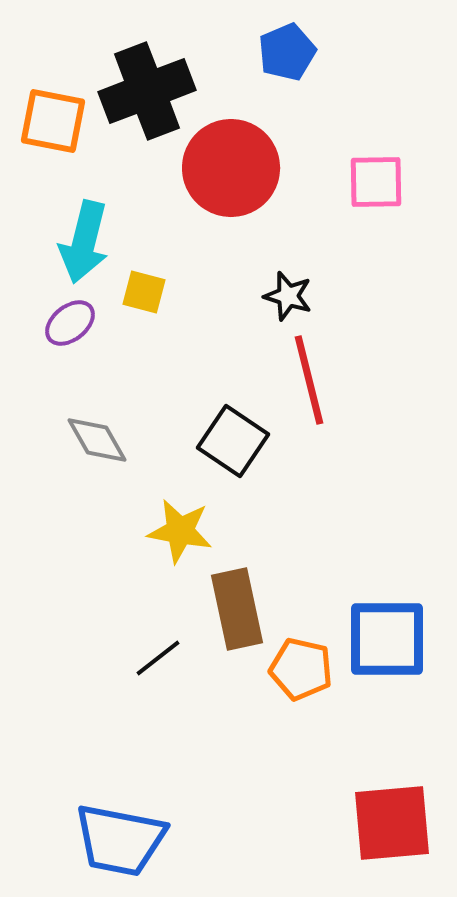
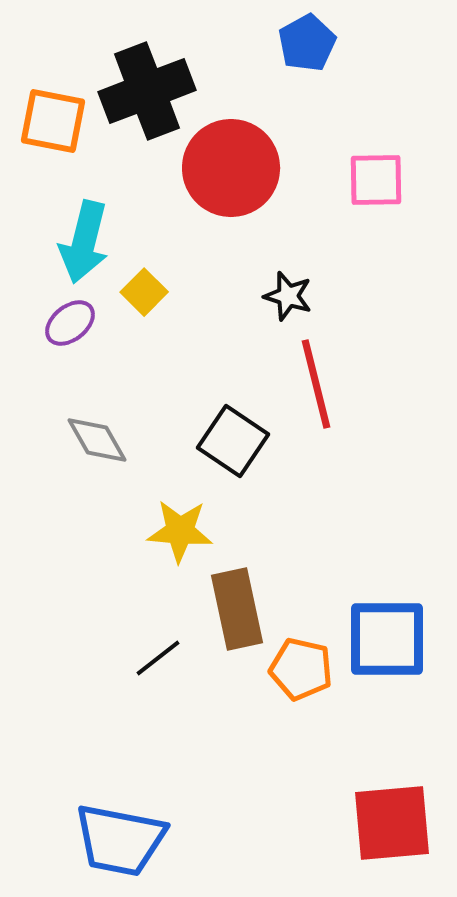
blue pentagon: moved 20 px right, 9 px up; rotated 6 degrees counterclockwise
pink square: moved 2 px up
yellow square: rotated 30 degrees clockwise
red line: moved 7 px right, 4 px down
yellow star: rotated 6 degrees counterclockwise
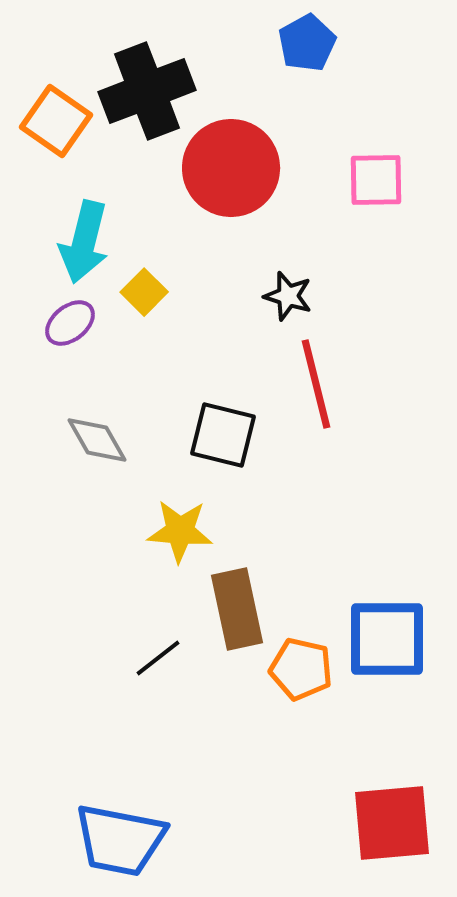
orange square: moved 3 px right; rotated 24 degrees clockwise
black square: moved 10 px left, 6 px up; rotated 20 degrees counterclockwise
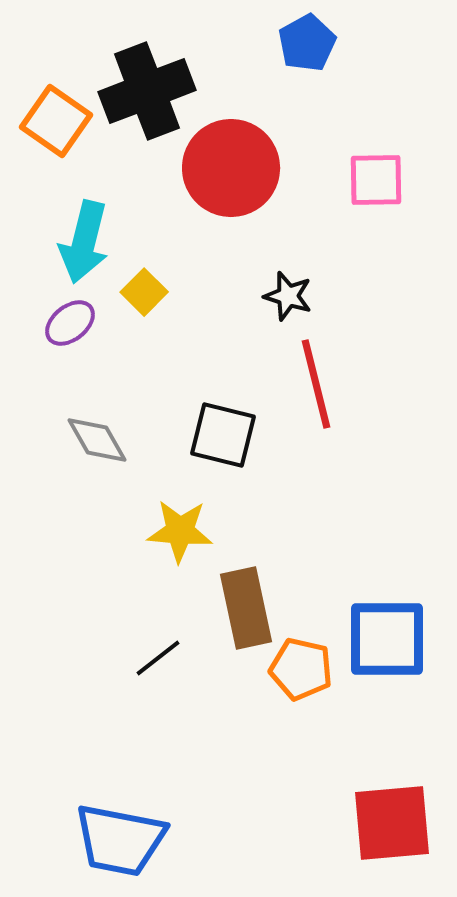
brown rectangle: moved 9 px right, 1 px up
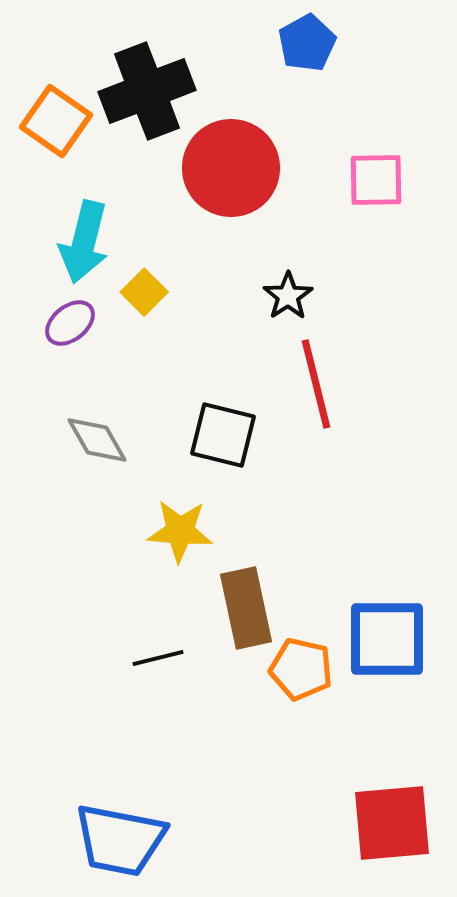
black star: rotated 21 degrees clockwise
black line: rotated 24 degrees clockwise
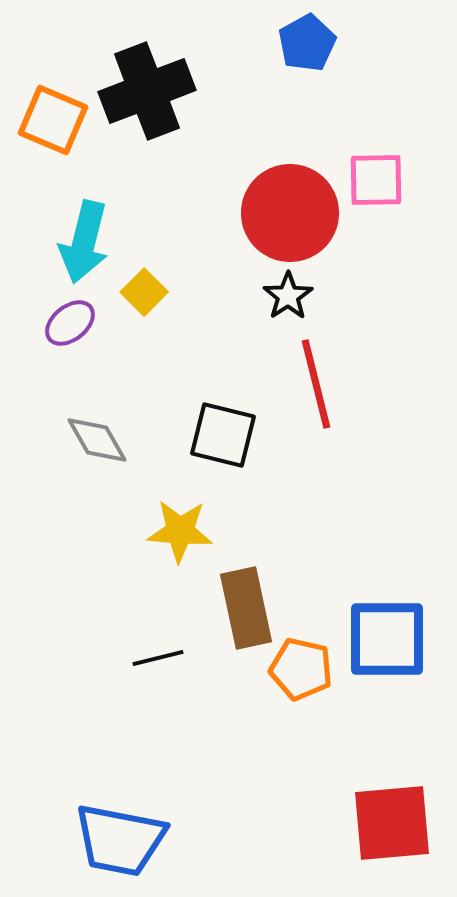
orange square: moved 3 px left, 1 px up; rotated 12 degrees counterclockwise
red circle: moved 59 px right, 45 px down
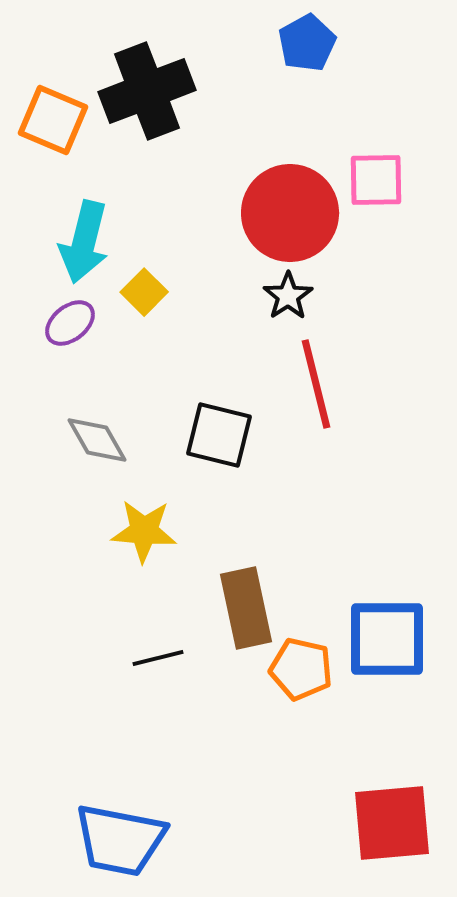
black square: moved 4 px left
yellow star: moved 36 px left
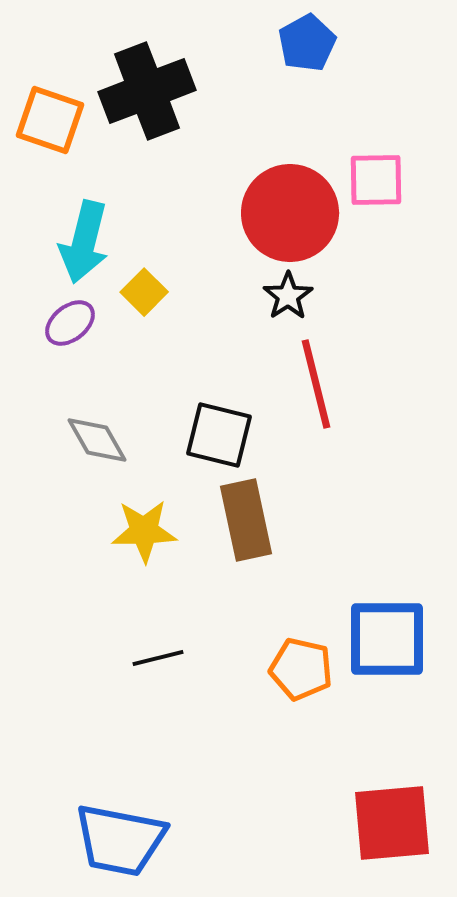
orange square: moved 3 px left; rotated 4 degrees counterclockwise
yellow star: rotated 6 degrees counterclockwise
brown rectangle: moved 88 px up
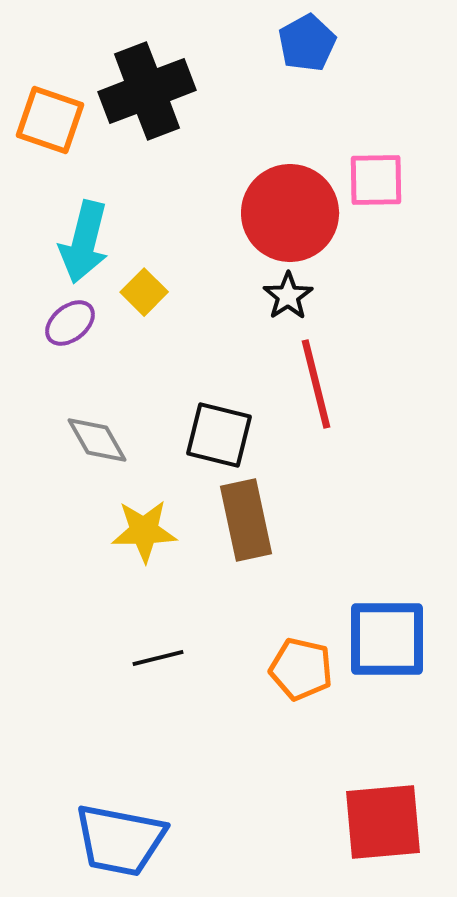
red square: moved 9 px left, 1 px up
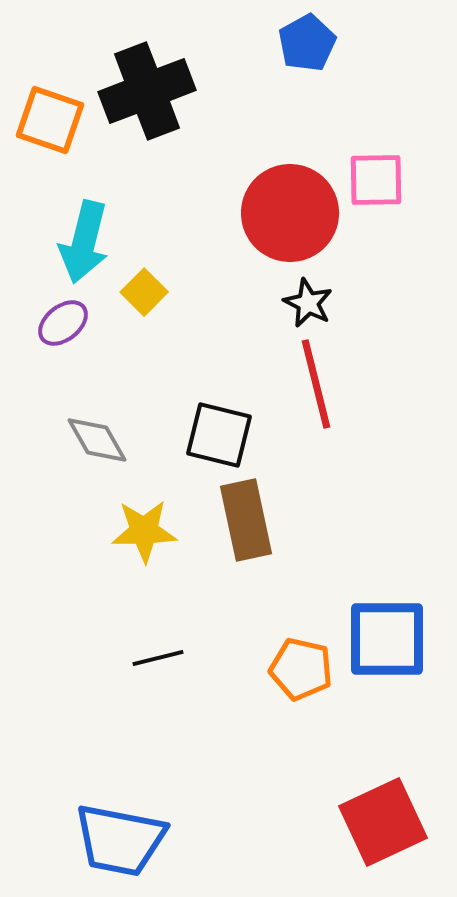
black star: moved 20 px right, 7 px down; rotated 12 degrees counterclockwise
purple ellipse: moved 7 px left
red square: rotated 20 degrees counterclockwise
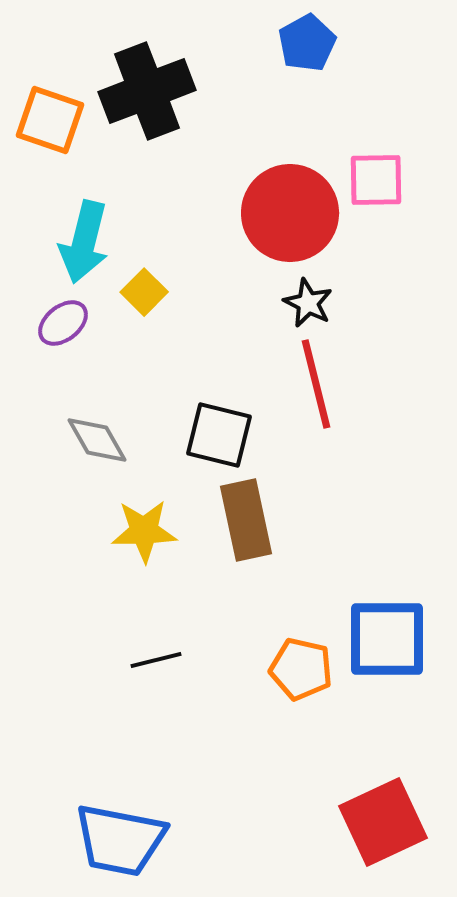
black line: moved 2 px left, 2 px down
